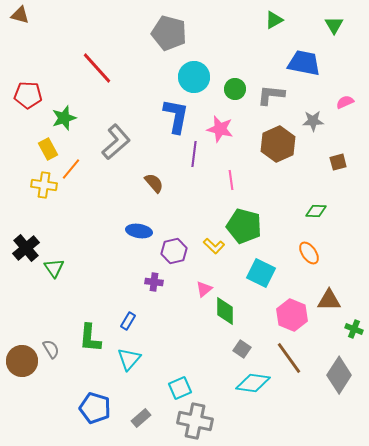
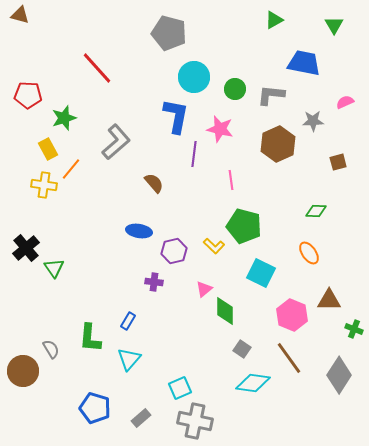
brown circle at (22, 361): moved 1 px right, 10 px down
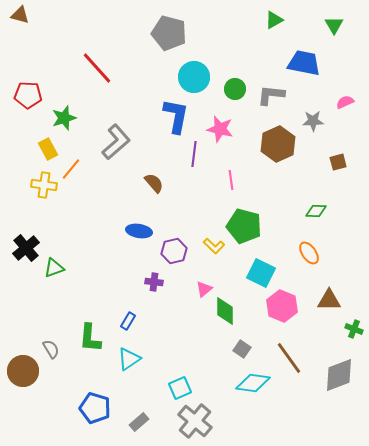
green triangle at (54, 268): rotated 45 degrees clockwise
pink hexagon at (292, 315): moved 10 px left, 9 px up
cyan triangle at (129, 359): rotated 15 degrees clockwise
gray diamond at (339, 375): rotated 36 degrees clockwise
gray rectangle at (141, 418): moved 2 px left, 4 px down
gray cross at (195, 421): rotated 28 degrees clockwise
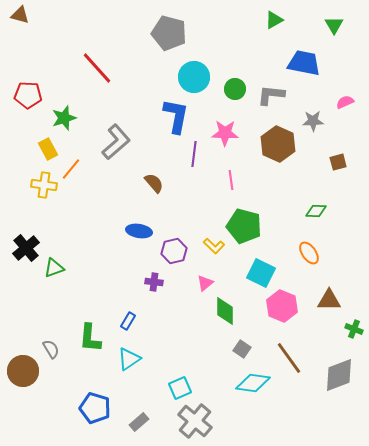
pink star at (220, 129): moved 5 px right, 4 px down; rotated 12 degrees counterclockwise
brown hexagon at (278, 144): rotated 12 degrees counterclockwise
pink triangle at (204, 289): moved 1 px right, 6 px up
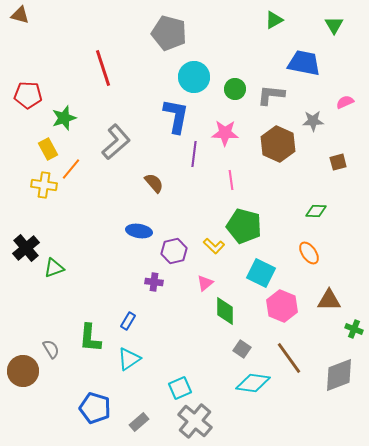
red line at (97, 68): moved 6 px right; rotated 24 degrees clockwise
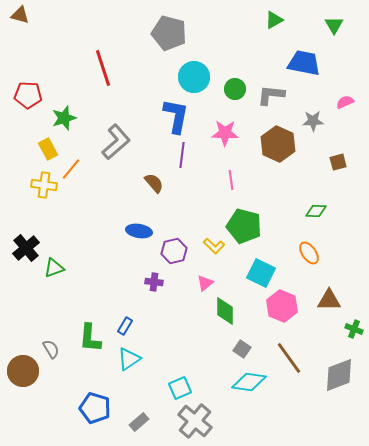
purple line at (194, 154): moved 12 px left, 1 px down
blue rectangle at (128, 321): moved 3 px left, 5 px down
cyan diamond at (253, 383): moved 4 px left, 1 px up
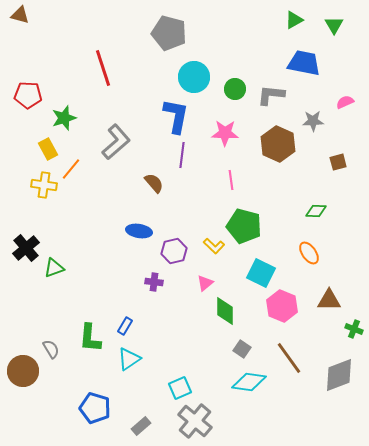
green triangle at (274, 20): moved 20 px right
gray rectangle at (139, 422): moved 2 px right, 4 px down
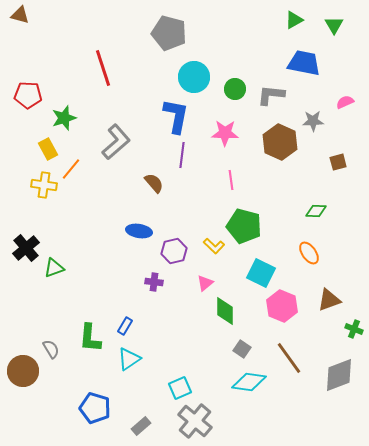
brown hexagon at (278, 144): moved 2 px right, 2 px up
brown triangle at (329, 300): rotated 20 degrees counterclockwise
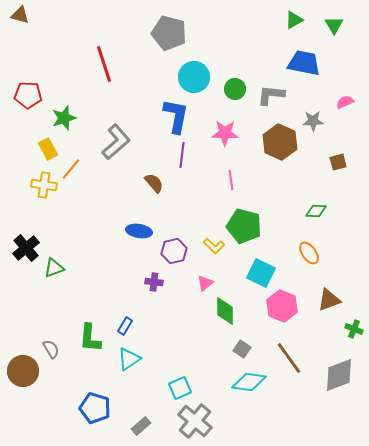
red line at (103, 68): moved 1 px right, 4 px up
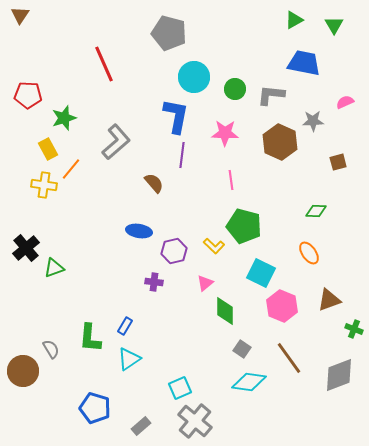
brown triangle at (20, 15): rotated 48 degrees clockwise
red line at (104, 64): rotated 6 degrees counterclockwise
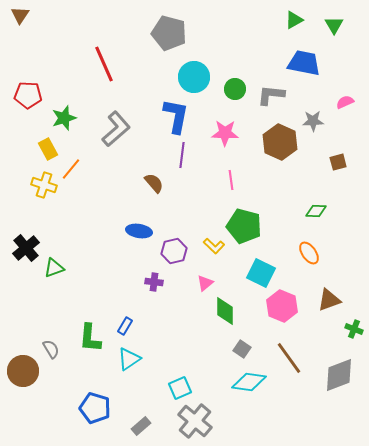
gray L-shape at (116, 142): moved 13 px up
yellow cross at (44, 185): rotated 10 degrees clockwise
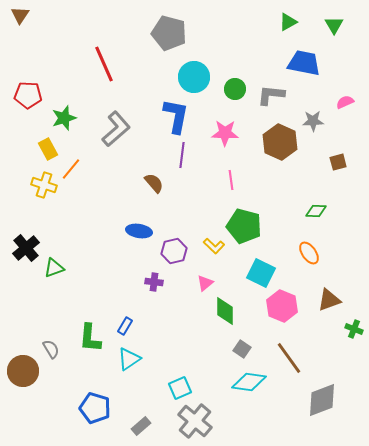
green triangle at (294, 20): moved 6 px left, 2 px down
gray diamond at (339, 375): moved 17 px left, 25 px down
